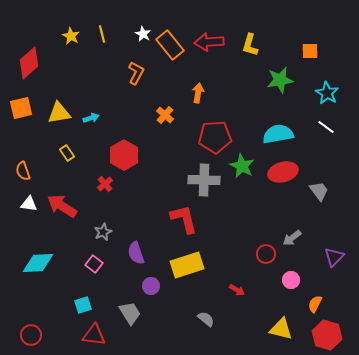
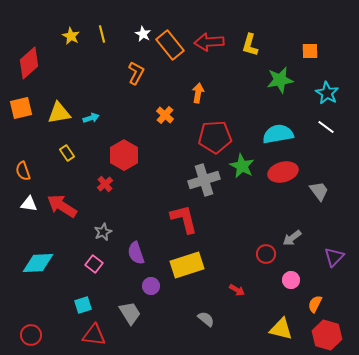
gray cross at (204, 180): rotated 20 degrees counterclockwise
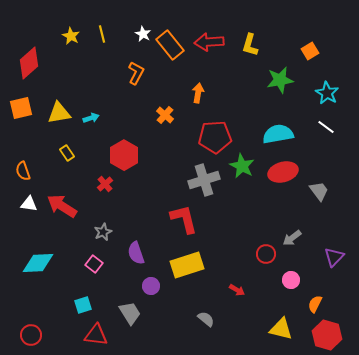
orange square at (310, 51): rotated 30 degrees counterclockwise
red triangle at (94, 335): moved 2 px right
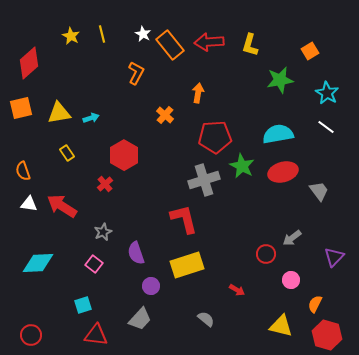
gray trapezoid at (130, 313): moved 10 px right, 6 px down; rotated 75 degrees clockwise
yellow triangle at (281, 329): moved 3 px up
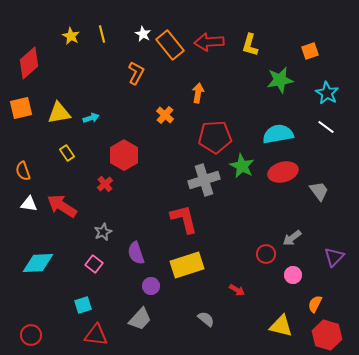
orange square at (310, 51): rotated 12 degrees clockwise
pink circle at (291, 280): moved 2 px right, 5 px up
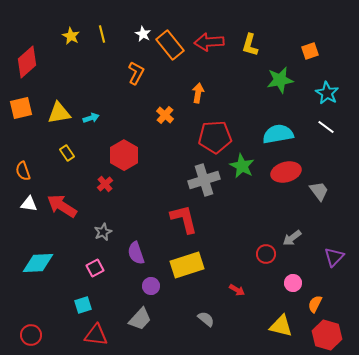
red diamond at (29, 63): moved 2 px left, 1 px up
red ellipse at (283, 172): moved 3 px right
pink square at (94, 264): moved 1 px right, 4 px down; rotated 24 degrees clockwise
pink circle at (293, 275): moved 8 px down
